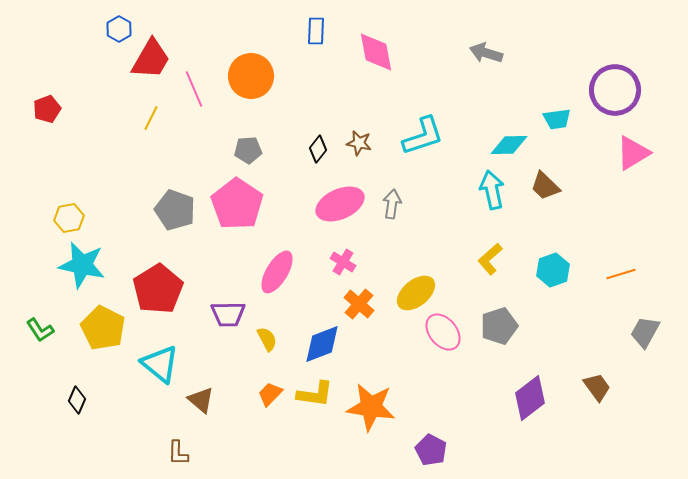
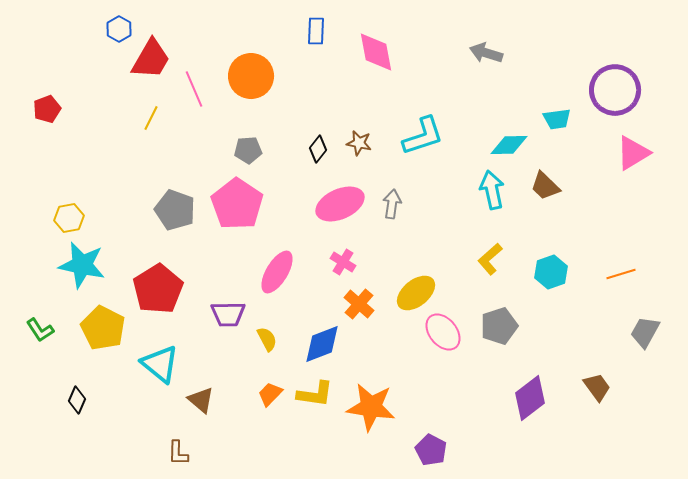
cyan hexagon at (553, 270): moved 2 px left, 2 px down
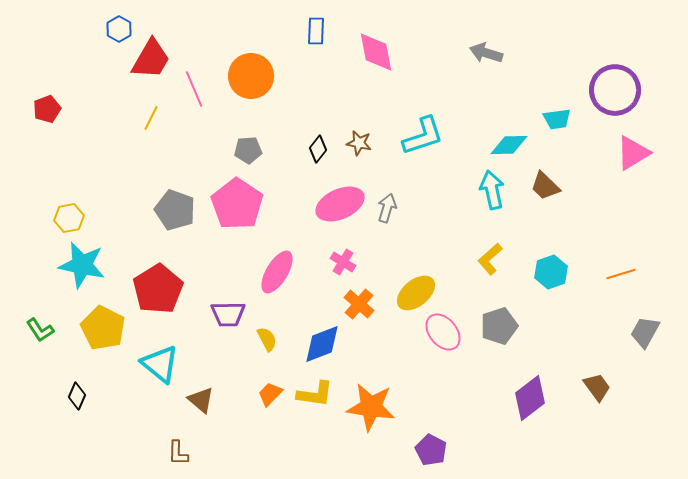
gray arrow at (392, 204): moved 5 px left, 4 px down; rotated 8 degrees clockwise
black diamond at (77, 400): moved 4 px up
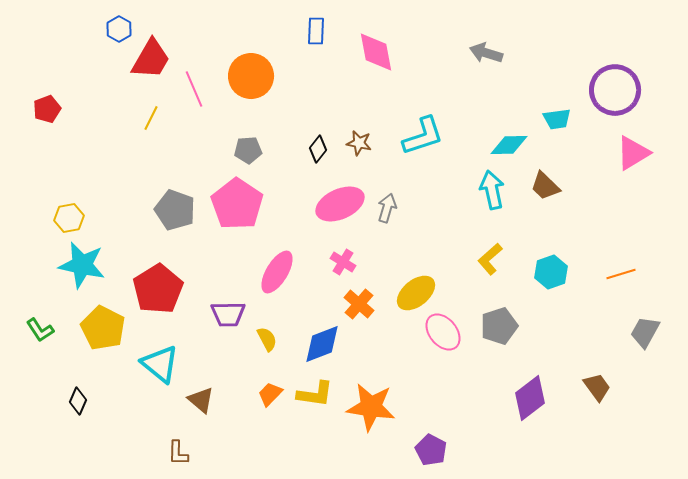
black diamond at (77, 396): moved 1 px right, 5 px down
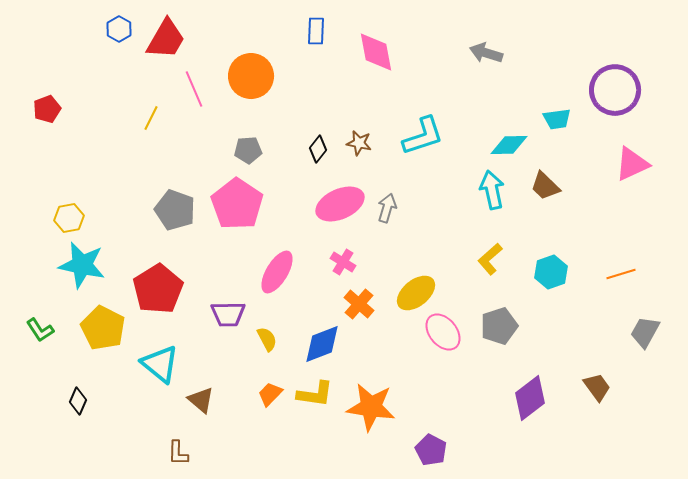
red trapezoid at (151, 59): moved 15 px right, 20 px up
pink triangle at (633, 153): moved 1 px left, 11 px down; rotated 6 degrees clockwise
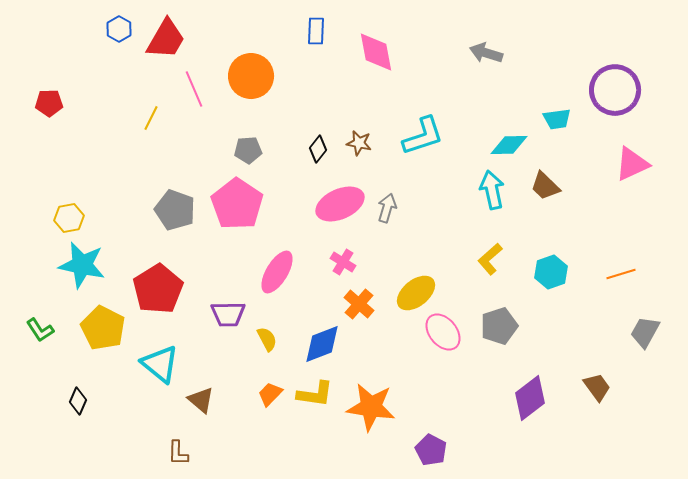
red pentagon at (47, 109): moved 2 px right, 6 px up; rotated 20 degrees clockwise
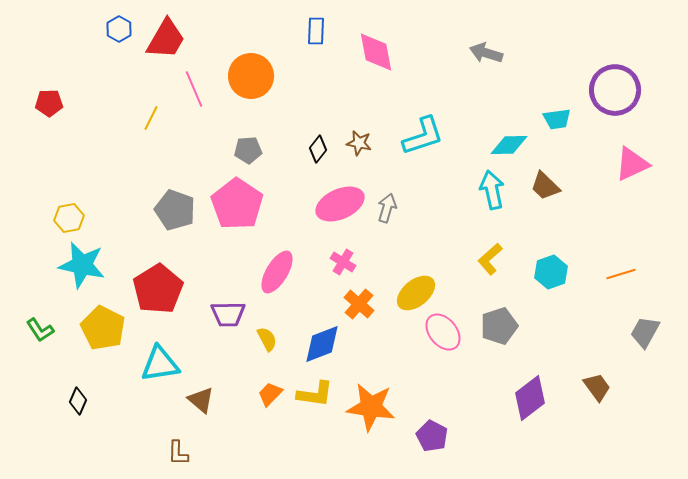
cyan triangle at (160, 364): rotated 48 degrees counterclockwise
purple pentagon at (431, 450): moved 1 px right, 14 px up
